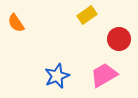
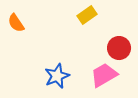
red circle: moved 9 px down
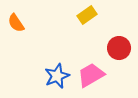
pink trapezoid: moved 13 px left
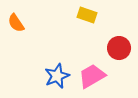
yellow rectangle: rotated 54 degrees clockwise
pink trapezoid: moved 1 px right, 1 px down
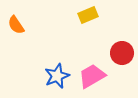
yellow rectangle: moved 1 px right; rotated 42 degrees counterclockwise
orange semicircle: moved 2 px down
red circle: moved 3 px right, 5 px down
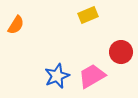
orange semicircle: rotated 114 degrees counterclockwise
red circle: moved 1 px left, 1 px up
